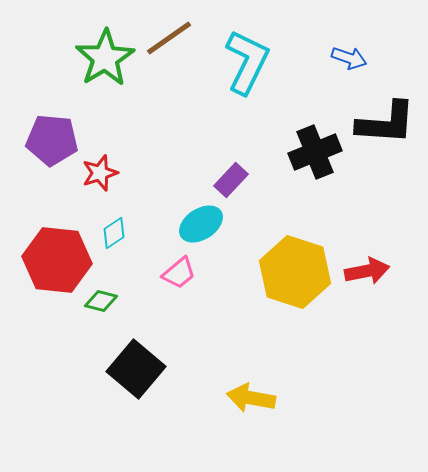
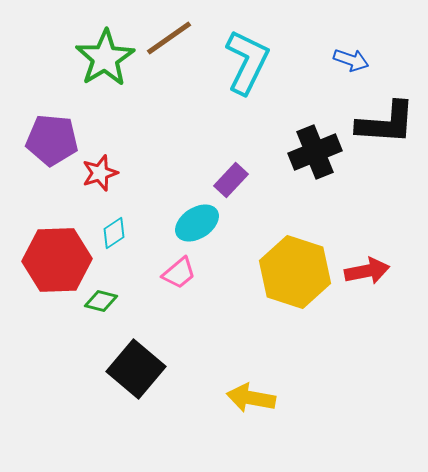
blue arrow: moved 2 px right, 2 px down
cyan ellipse: moved 4 px left, 1 px up
red hexagon: rotated 8 degrees counterclockwise
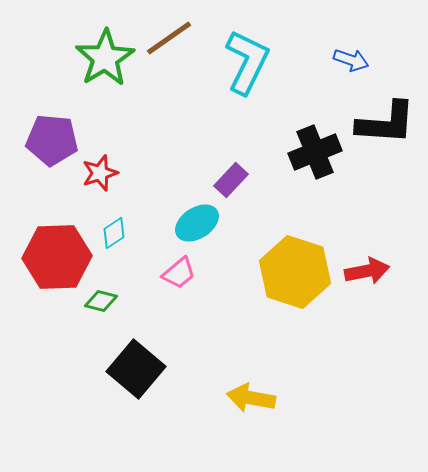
red hexagon: moved 3 px up
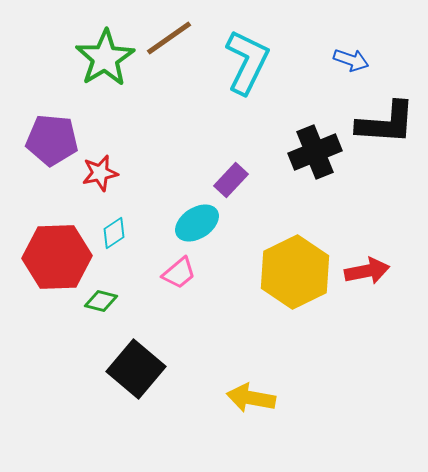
red star: rotated 6 degrees clockwise
yellow hexagon: rotated 16 degrees clockwise
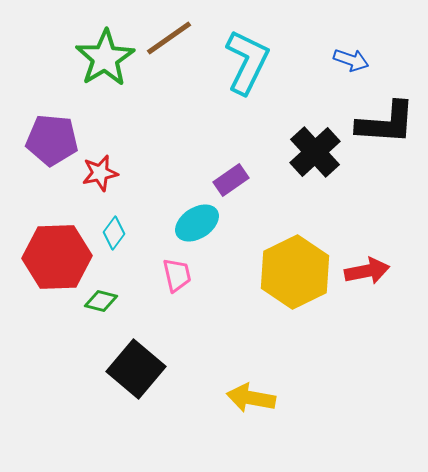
black cross: rotated 21 degrees counterclockwise
purple rectangle: rotated 12 degrees clockwise
cyan diamond: rotated 20 degrees counterclockwise
pink trapezoid: moved 2 px left, 2 px down; rotated 63 degrees counterclockwise
